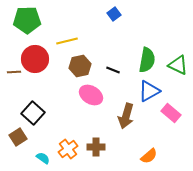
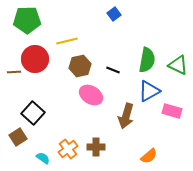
pink rectangle: moved 1 px right, 2 px up; rotated 24 degrees counterclockwise
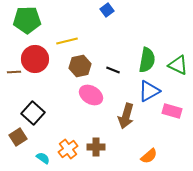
blue square: moved 7 px left, 4 px up
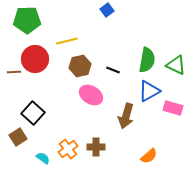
green triangle: moved 2 px left
pink rectangle: moved 1 px right, 3 px up
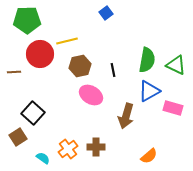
blue square: moved 1 px left, 3 px down
red circle: moved 5 px right, 5 px up
black line: rotated 56 degrees clockwise
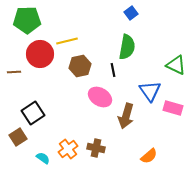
blue square: moved 25 px right
green semicircle: moved 20 px left, 13 px up
blue triangle: moved 1 px right; rotated 35 degrees counterclockwise
pink ellipse: moved 9 px right, 2 px down
black square: rotated 15 degrees clockwise
brown cross: moved 1 px down; rotated 12 degrees clockwise
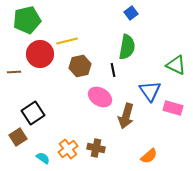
green pentagon: rotated 12 degrees counterclockwise
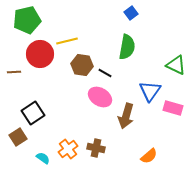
brown hexagon: moved 2 px right, 1 px up; rotated 20 degrees clockwise
black line: moved 8 px left, 3 px down; rotated 48 degrees counterclockwise
blue triangle: rotated 10 degrees clockwise
